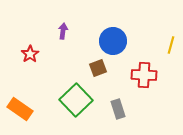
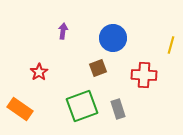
blue circle: moved 3 px up
red star: moved 9 px right, 18 px down
green square: moved 6 px right, 6 px down; rotated 24 degrees clockwise
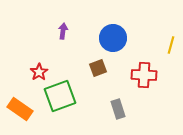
green square: moved 22 px left, 10 px up
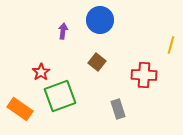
blue circle: moved 13 px left, 18 px up
brown square: moved 1 px left, 6 px up; rotated 30 degrees counterclockwise
red star: moved 2 px right
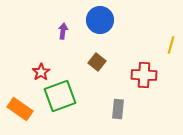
gray rectangle: rotated 24 degrees clockwise
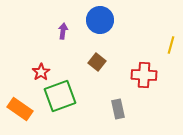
gray rectangle: rotated 18 degrees counterclockwise
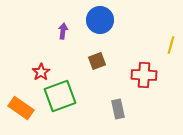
brown square: moved 1 px up; rotated 30 degrees clockwise
orange rectangle: moved 1 px right, 1 px up
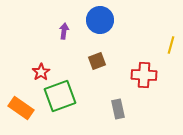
purple arrow: moved 1 px right
